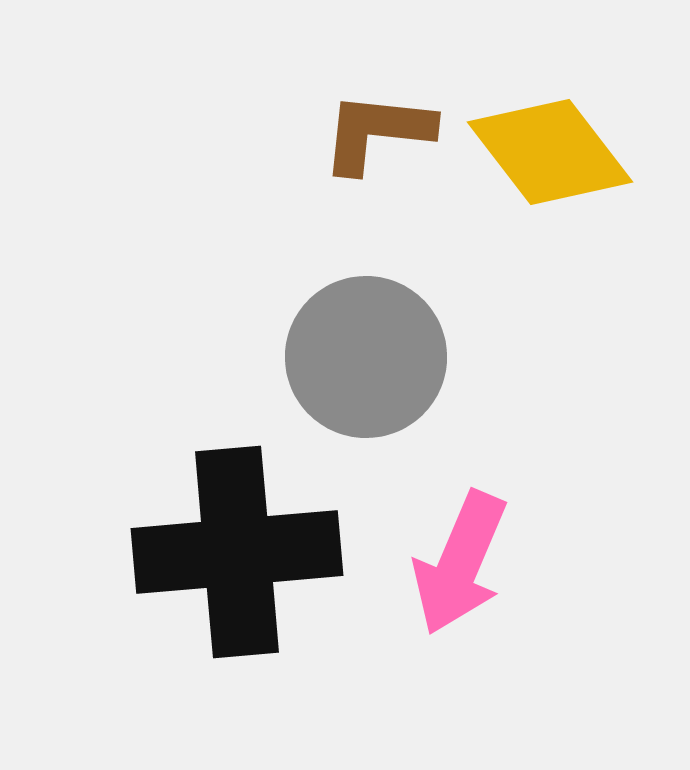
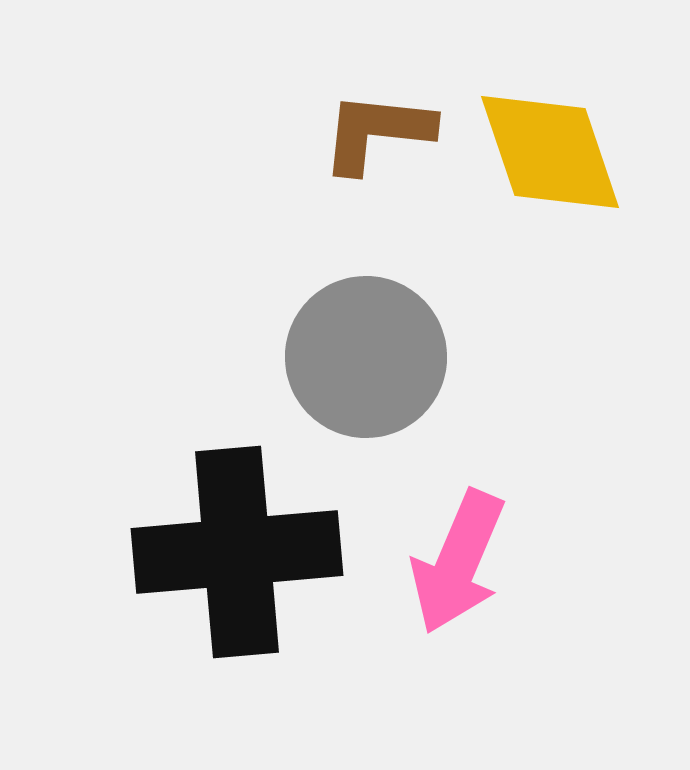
yellow diamond: rotated 19 degrees clockwise
pink arrow: moved 2 px left, 1 px up
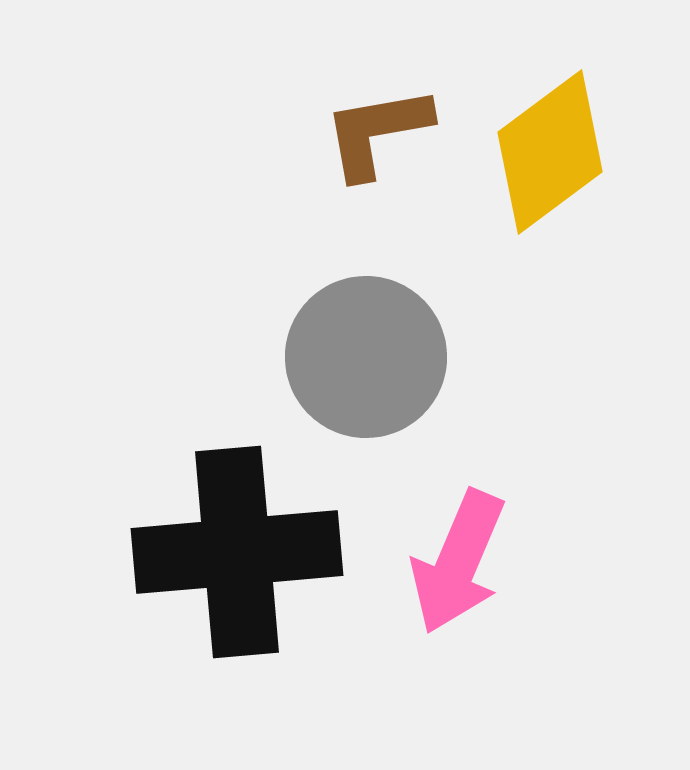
brown L-shape: rotated 16 degrees counterclockwise
yellow diamond: rotated 72 degrees clockwise
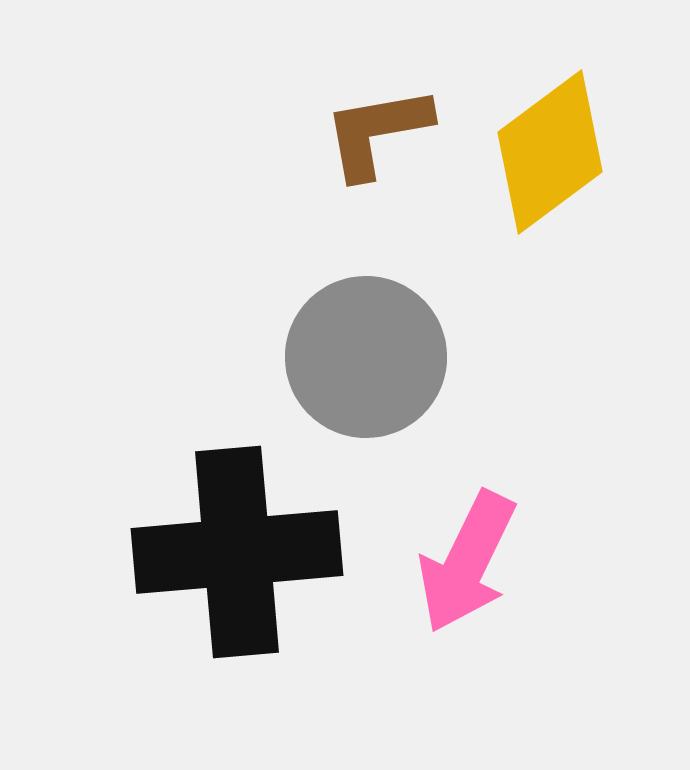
pink arrow: moved 9 px right; rotated 3 degrees clockwise
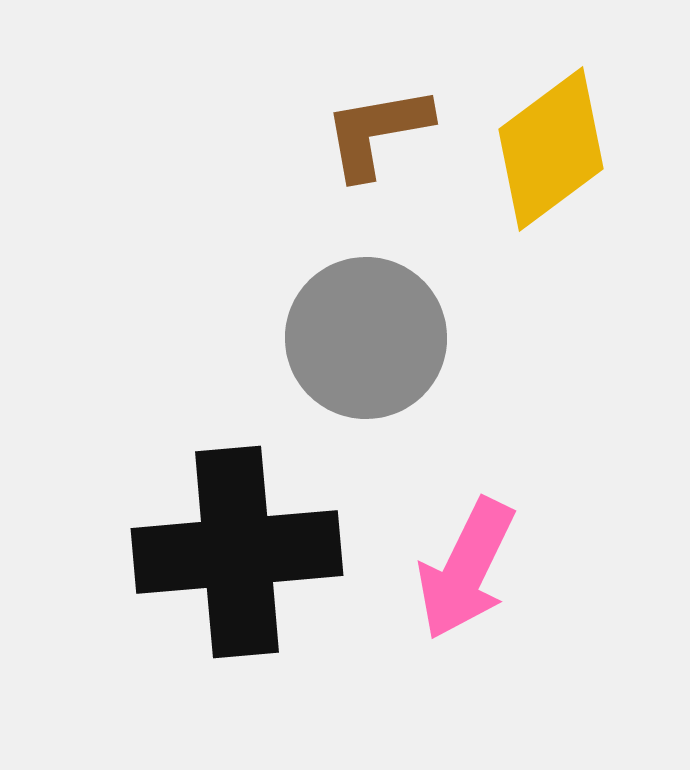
yellow diamond: moved 1 px right, 3 px up
gray circle: moved 19 px up
pink arrow: moved 1 px left, 7 px down
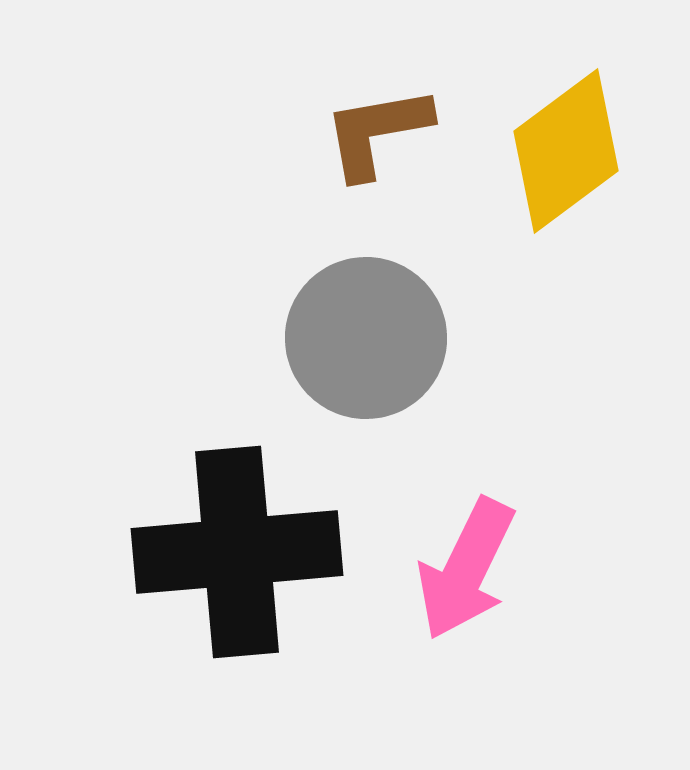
yellow diamond: moved 15 px right, 2 px down
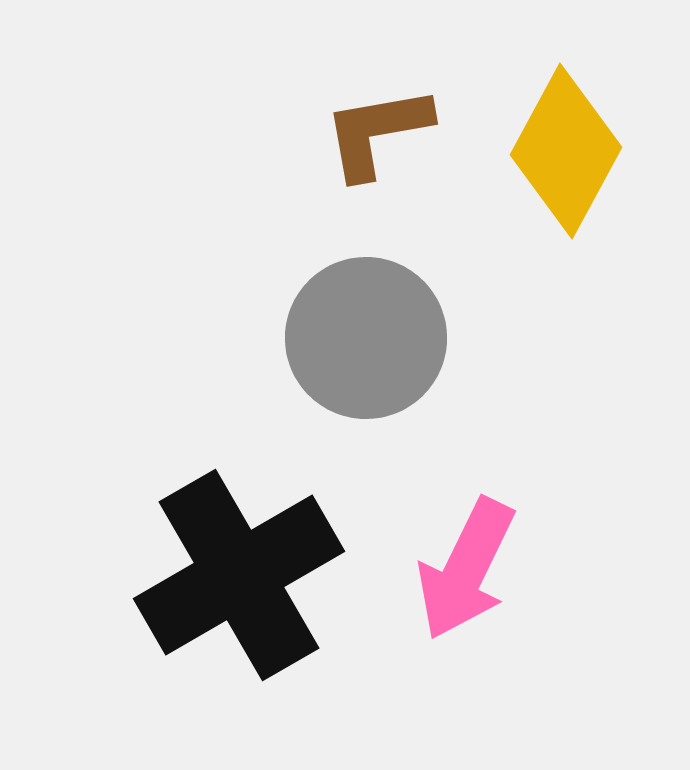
yellow diamond: rotated 25 degrees counterclockwise
black cross: moved 2 px right, 23 px down; rotated 25 degrees counterclockwise
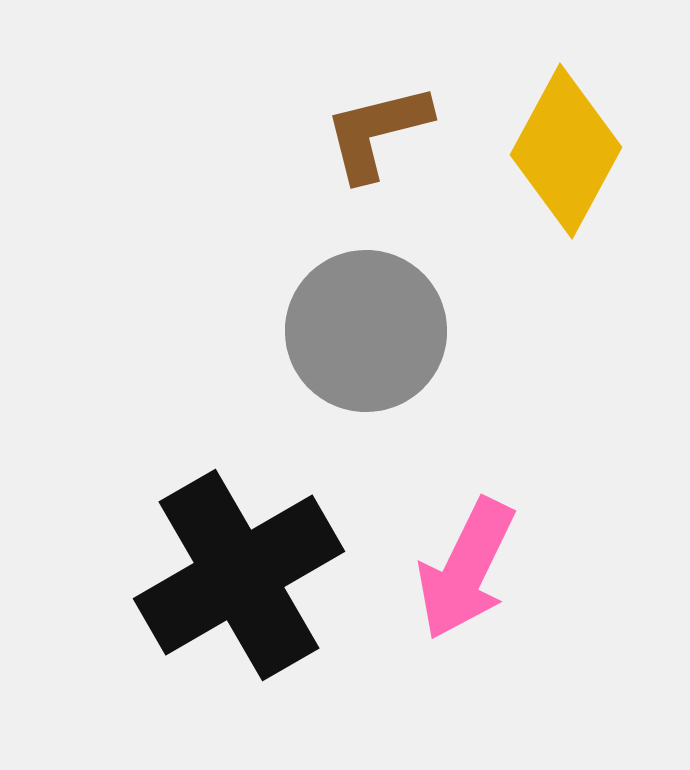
brown L-shape: rotated 4 degrees counterclockwise
gray circle: moved 7 px up
